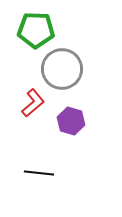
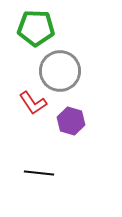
green pentagon: moved 2 px up
gray circle: moved 2 px left, 2 px down
red L-shape: rotated 96 degrees clockwise
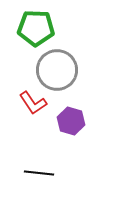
gray circle: moved 3 px left, 1 px up
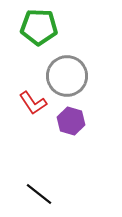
green pentagon: moved 3 px right, 1 px up
gray circle: moved 10 px right, 6 px down
black line: moved 21 px down; rotated 32 degrees clockwise
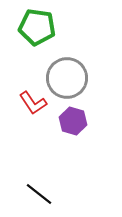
green pentagon: moved 2 px left; rotated 6 degrees clockwise
gray circle: moved 2 px down
purple hexagon: moved 2 px right
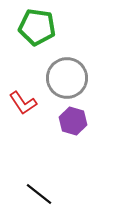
red L-shape: moved 10 px left
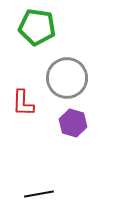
red L-shape: rotated 36 degrees clockwise
purple hexagon: moved 2 px down
black line: rotated 48 degrees counterclockwise
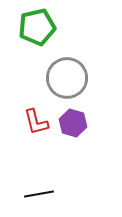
green pentagon: rotated 21 degrees counterclockwise
red L-shape: moved 13 px right, 19 px down; rotated 16 degrees counterclockwise
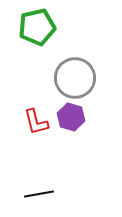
gray circle: moved 8 px right
purple hexagon: moved 2 px left, 6 px up
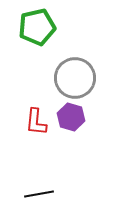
red L-shape: rotated 20 degrees clockwise
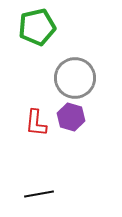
red L-shape: moved 1 px down
